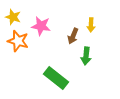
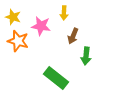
yellow arrow: moved 27 px left, 12 px up
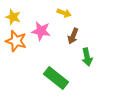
yellow arrow: rotated 72 degrees counterclockwise
pink star: moved 5 px down
orange star: moved 2 px left
green arrow: moved 1 px right, 1 px down; rotated 18 degrees counterclockwise
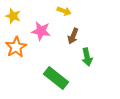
yellow arrow: moved 2 px up
yellow star: moved 1 px up
orange star: moved 6 px down; rotated 25 degrees clockwise
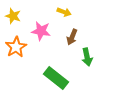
yellow arrow: moved 1 px down
brown arrow: moved 1 px left, 1 px down
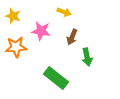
orange star: rotated 25 degrees clockwise
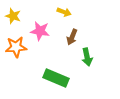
pink star: moved 1 px left
green rectangle: rotated 15 degrees counterclockwise
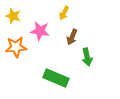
yellow arrow: moved 1 px down; rotated 96 degrees clockwise
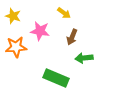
yellow arrow: rotated 80 degrees counterclockwise
green arrow: moved 3 px left, 1 px down; rotated 96 degrees clockwise
